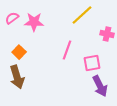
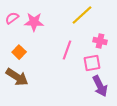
pink cross: moved 7 px left, 7 px down
brown arrow: rotated 40 degrees counterclockwise
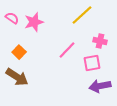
pink semicircle: rotated 72 degrees clockwise
pink star: rotated 18 degrees counterclockwise
pink line: rotated 24 degrees clockwise
purple arrow: rotated 105 degrees clockwise
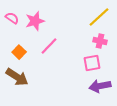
yellow line: moved 17 px right, 2 px down
pink star: moved 1 px right, 1 px up
pink line: moved 18 px left, 4 px up
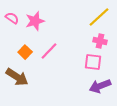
pink line: moved 5 px down
orange square: moved 6 px right
pink square: moved 1 px right, 1 px up; rotated 18 degrees clockwise
purple arrow: rotated 10 degrees counterclockwise
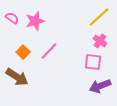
pink cross: rotated 24 degrees clockwise
orange square: moved 2 px left
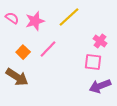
yellow line: moved 30 px left
pink line: moved 1 px left, 2 px up
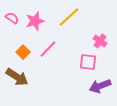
pink square: moved 5 px left
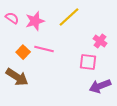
pink line: moved 4 px left; rotated 60 degrees clockwise
